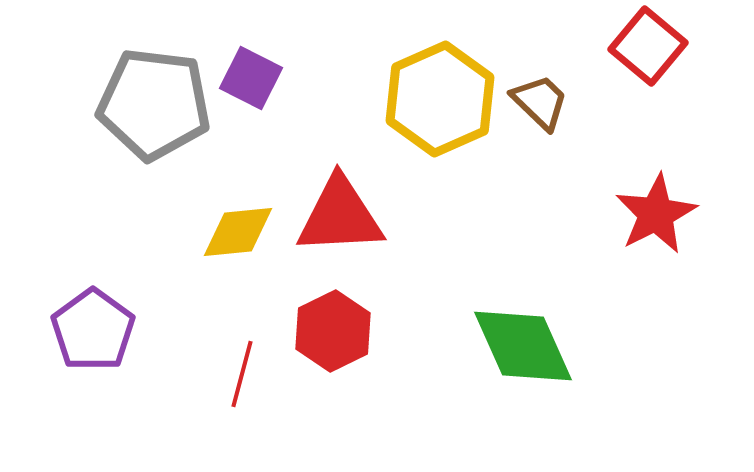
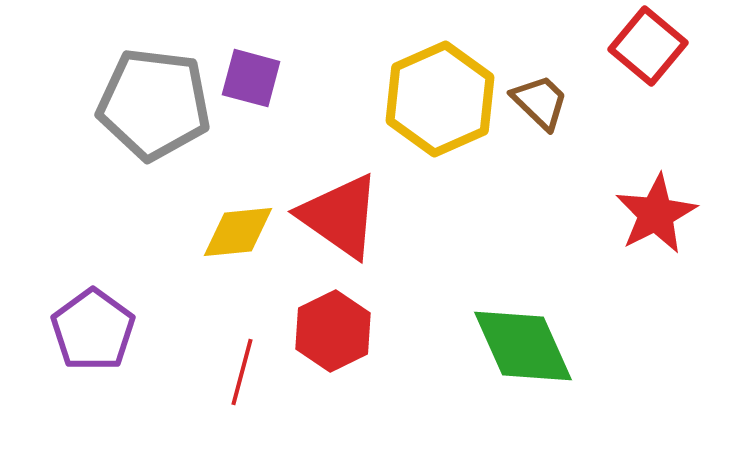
purple square: rotated 12 degrees counterclockwise
red triangle: rotated 38 degrees clockwise
red line: moved 2 px up
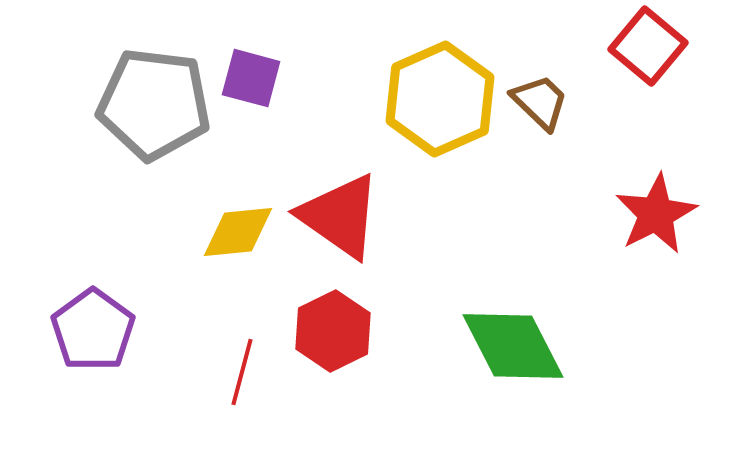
green diamond: moved 10 px left; rotated 3 degrees counterclockwise
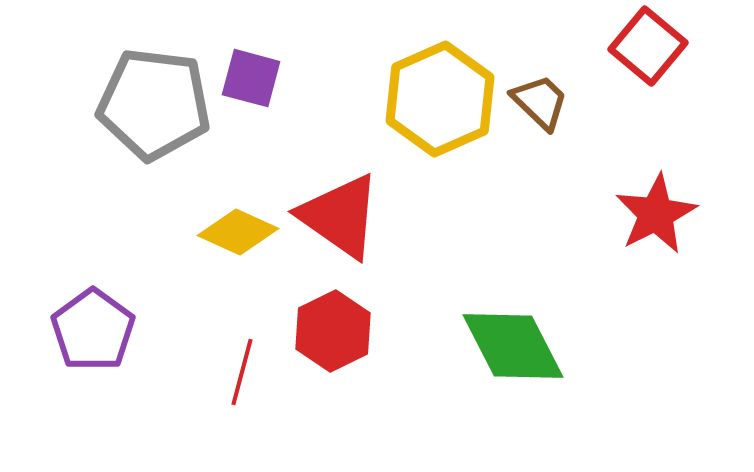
yellow diamond: rotated 30 degrees clockwise
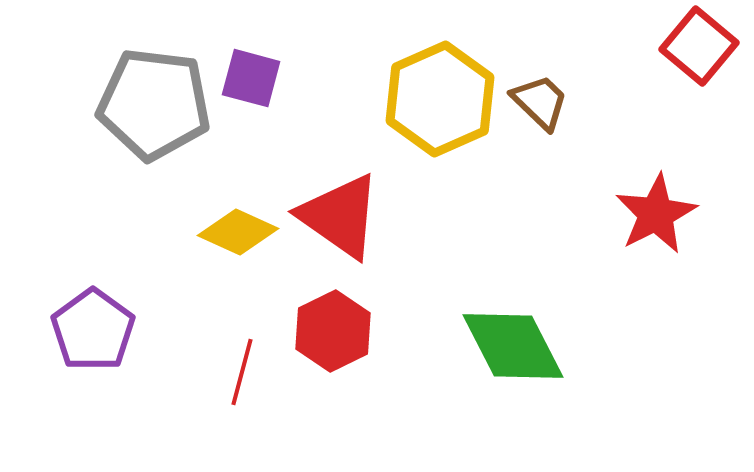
red square: moved 51 px right
